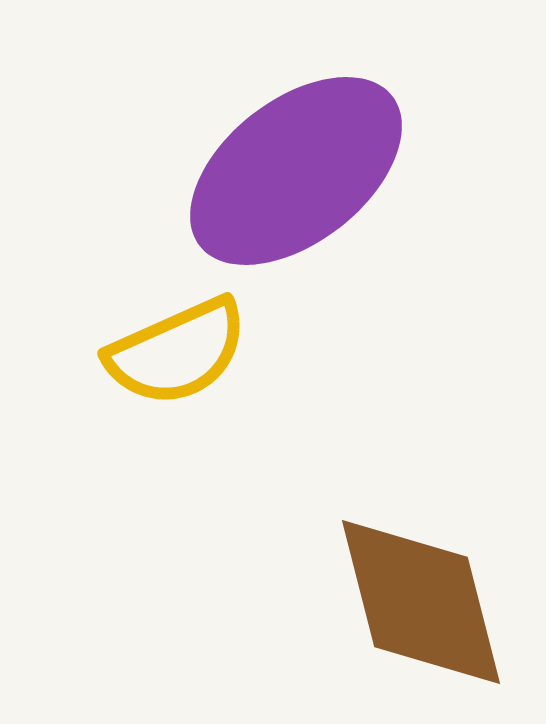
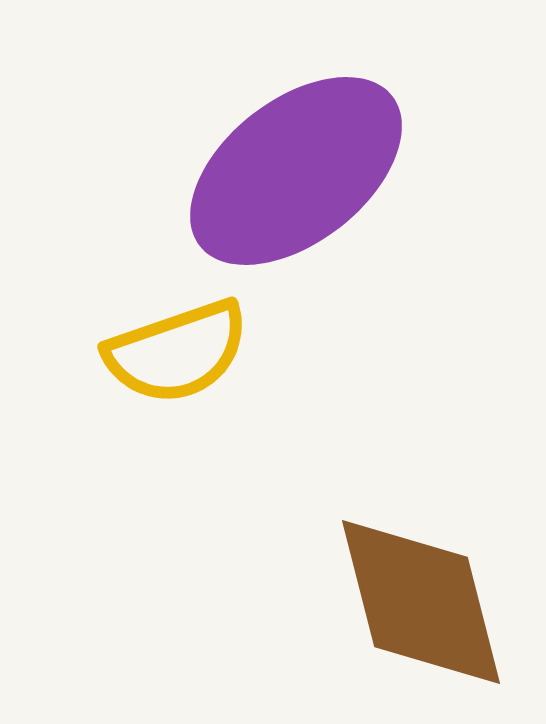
yellow semicircle: rotated 5 degrees clockwise
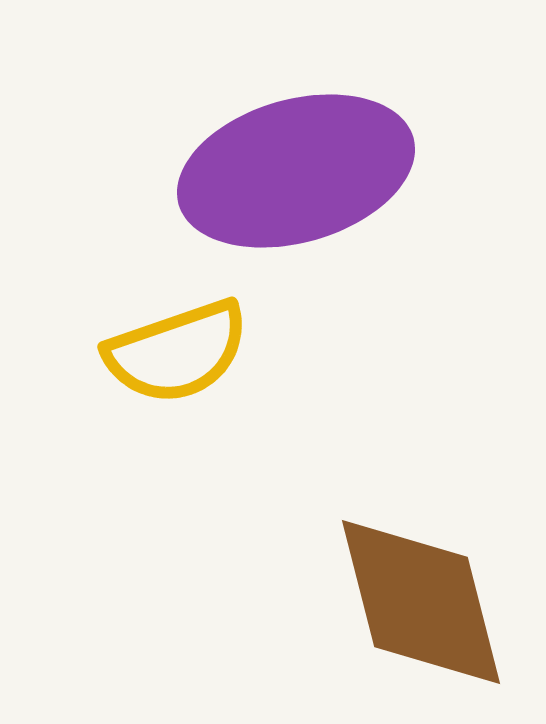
purple ellipse: rotated 22 degrees clockwise
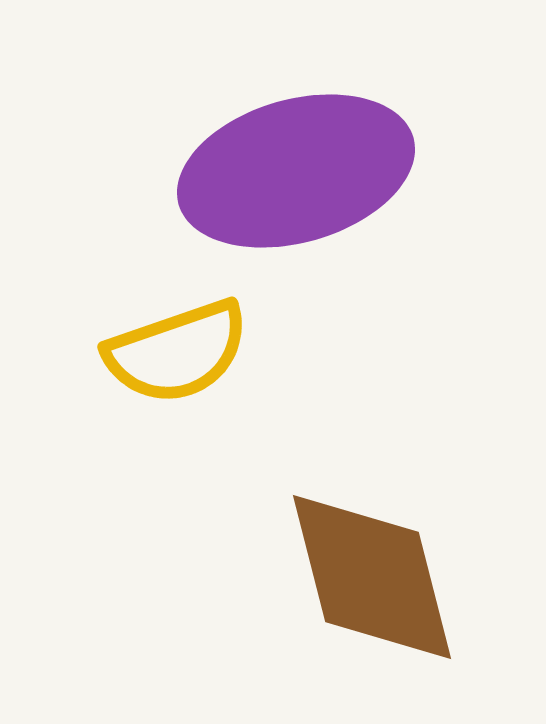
brown diamond: moved 49 px left, 25 px up
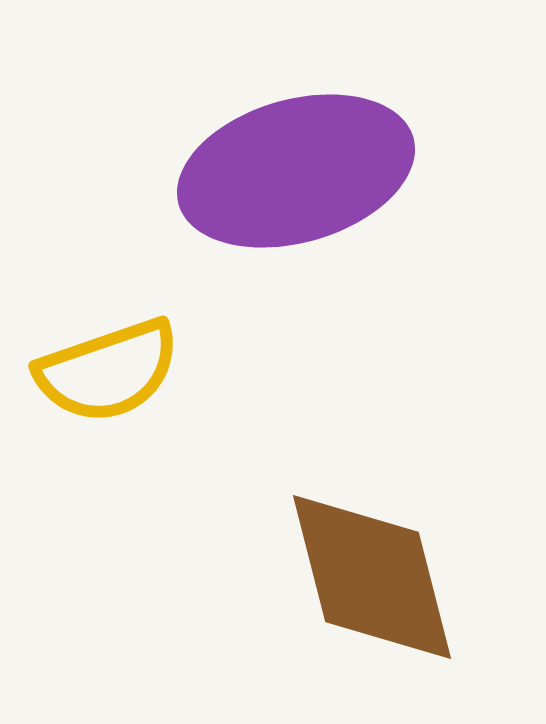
yellow semicircle: moved 69 px left, 19 px down
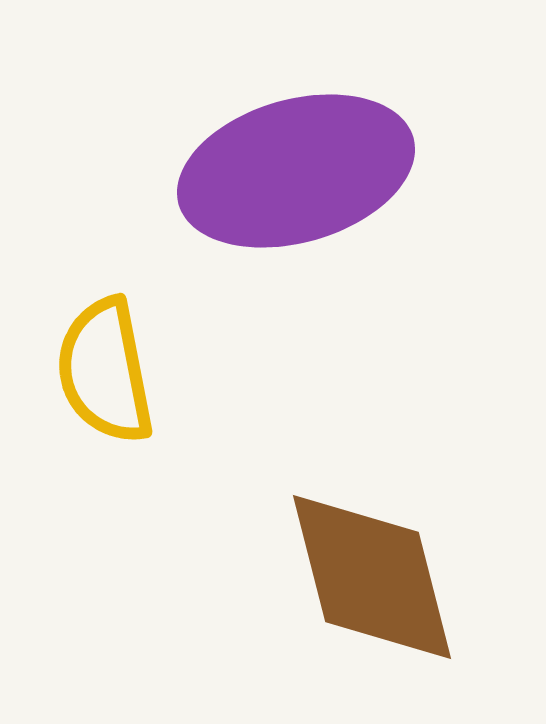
yellow semicircle: moved 3 px left; rotated 98 degrees clockwise
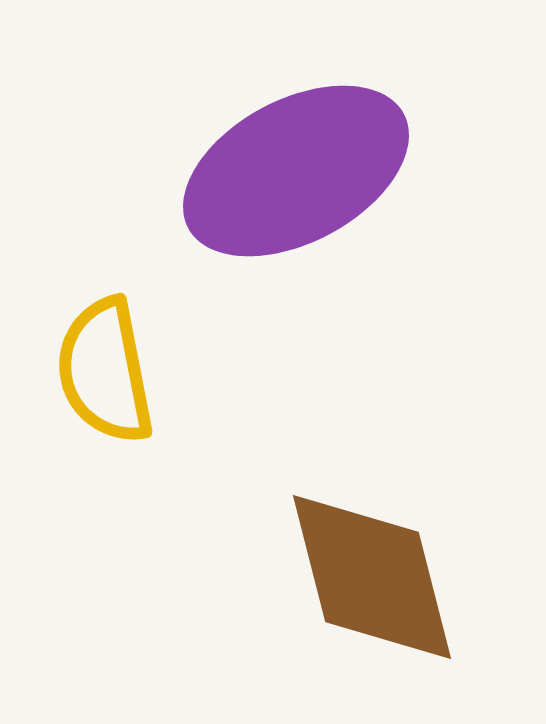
purple ellipse: rotated 12 degrees counterclockwise
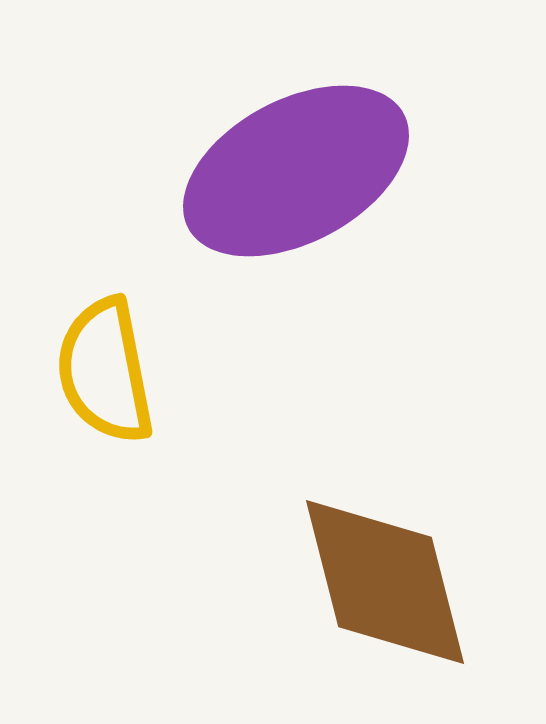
brown diamond: moved 13 px right, 5 px down
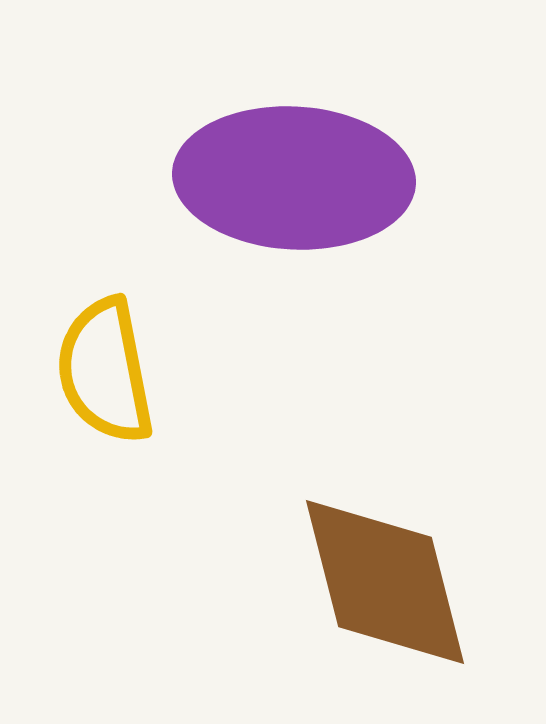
purple ellipse: moved 2 px left, 7 px down; rotated 31 degrees clockwise
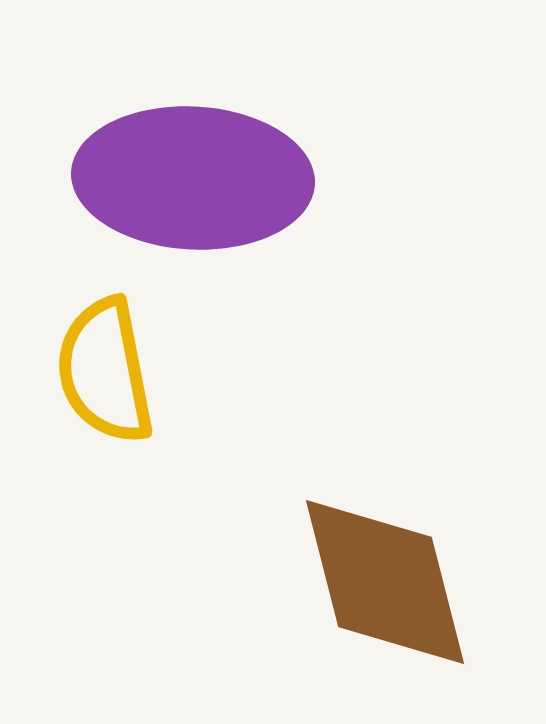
purple ellipse: moved 101 px left
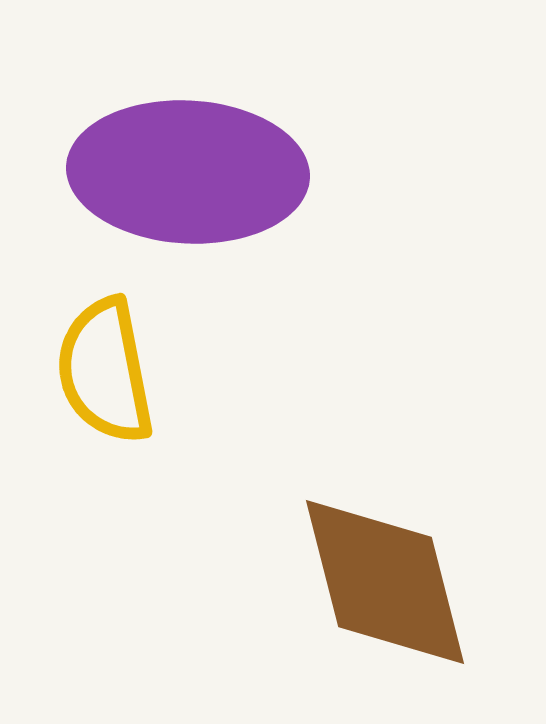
purple ellipse: moved 5 px left, 6 px up
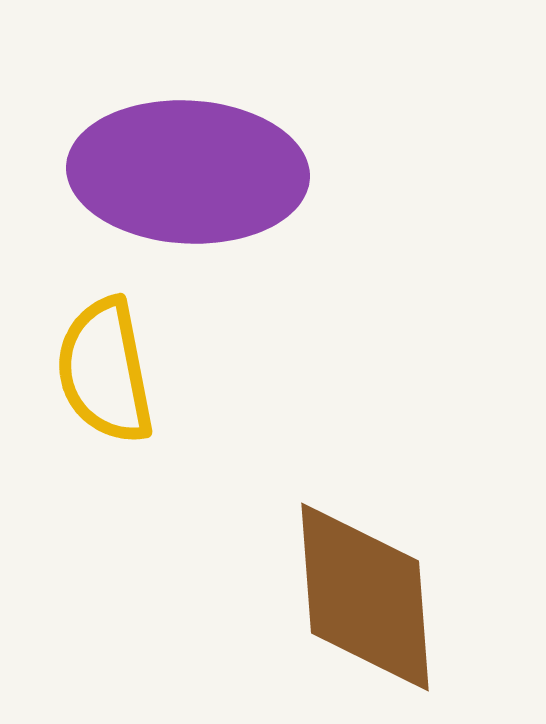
brown diamond: moved 20 px left, 15 px down; rotated 10 degrees clockwise
